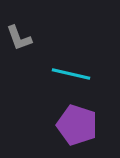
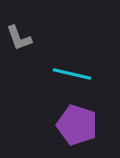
cyan line: moved 1 px right
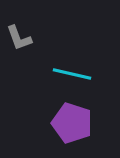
purple pentagon: moved 5 px left, 2 px up
